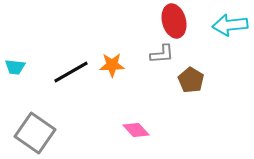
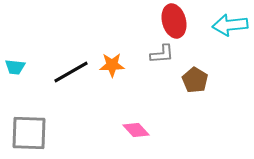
brown pentagon: moved 4 px right
gray square: moved 6 px left; rotated 33 degrees counterclockwise
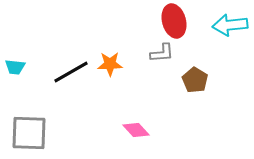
gray L-shape: moved 1 px up
orange star: moved 2 px left, 1 px up
